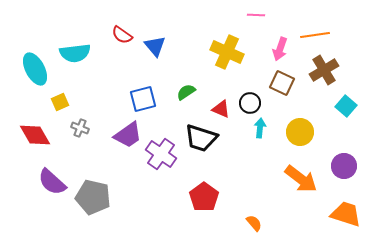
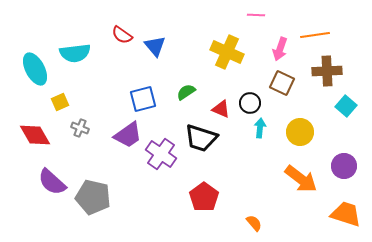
brown cross: moved 3 px right, 1 px down; rotated 28 degrees clockwise
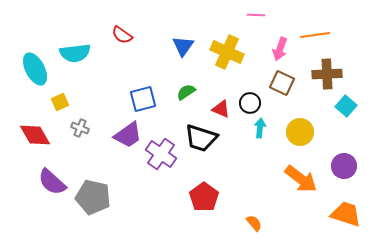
blue triangle: moved 28 px right; rotated 15 degrees clockwise
brown cross: moved 3 px down
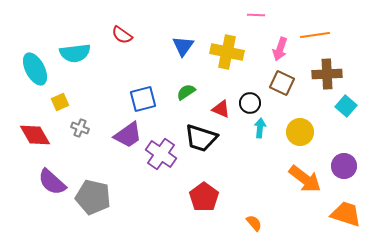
yellow cross: rotated 12 degrees counterclockwise
orange arrow: moved 4 px right
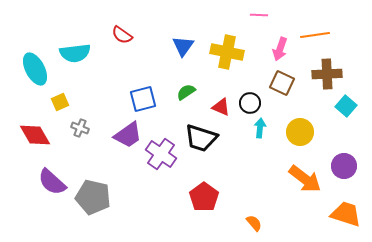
pink line: moved 3 px right
red triangle: moved 2 px up
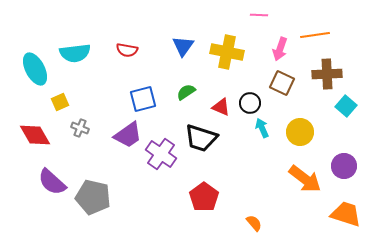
red semicircle: moved 5 px right, 15 px down; rotated 25 degrees counterclockwise
cyan arrow: moved 2 px right; rotated 30 degrees counterclockwise
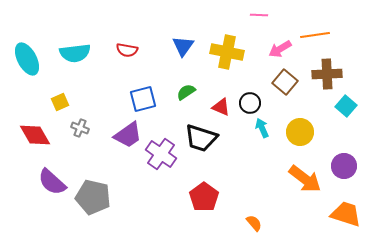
pink arrow: rotated 40 degrees clockwise
cyan ellipse: moved 8 px left, 10 px up
brown square: moved 3 px right, 1 px up; rotated 15 degrees clockwise
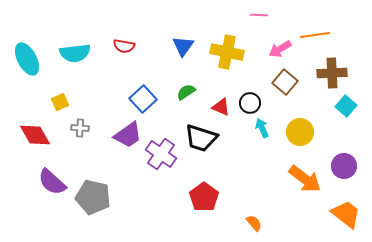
red semicircle: moved 3 px left, 4 px up
brown cross: moved 5 px right, 1 px up
blue square: rotated 28 degrees counterclockwise
gray cross: rotated 18 degrees counterclockwise
orange trapezoid: rotated 20 degrees clockwise
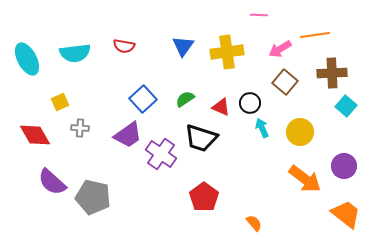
yellow cross: rotated 20 degrees counterclockwise
green semicircle: moved 1 px left, 7 px down
